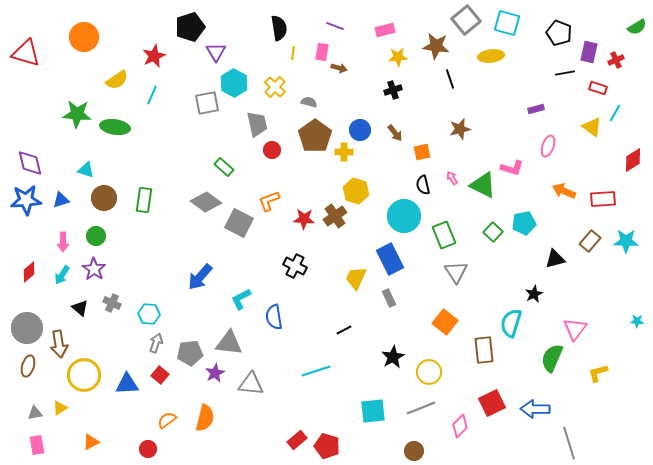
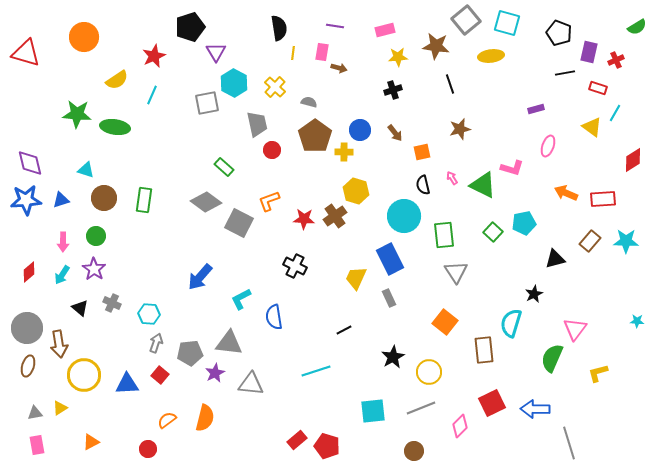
purple line at (335, 26): rotated 12 degrees counterclockwise
black line at (450, 79): moved 5 px down
orange arrow at (564, 191): moved 2 px right, 2 px down
green rectangle at (444, 235): rotated 16 degrees clockwise
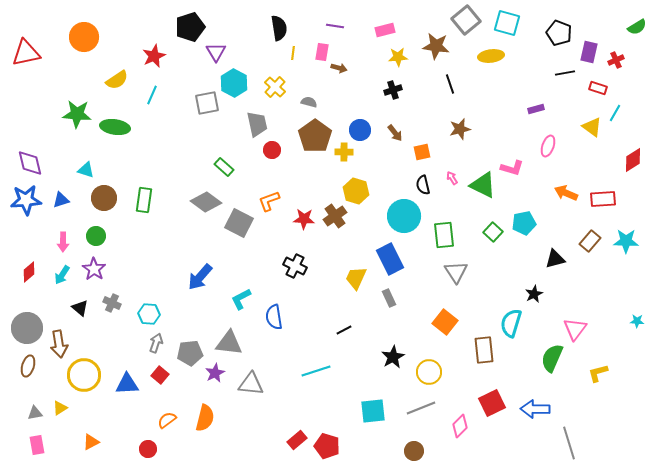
red triangle at (26, 53): rotated 28 degrees counterclockwise
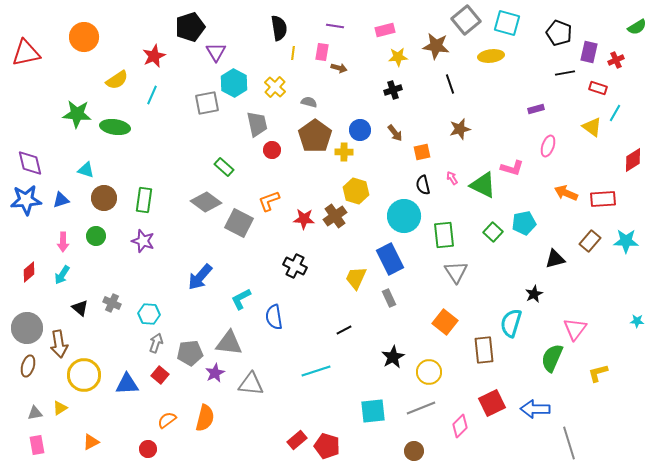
purple star at (94, 269): moved 49 px right, 28 px up; rotated 15 degrees counterclockwise
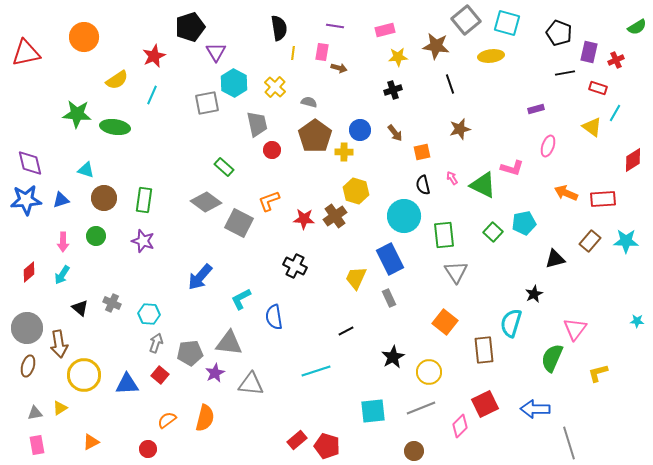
black line at (344, 330): moved 2 px right, 1 px down
red square at (492, 403): moved 7 px left, 1 px down
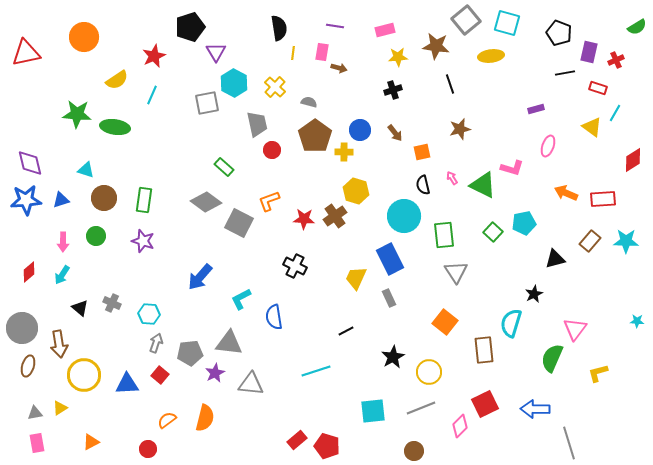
gray circle at (27, 328): moved 5 px left
pink rectangle at (37, 445): moved 2 px up
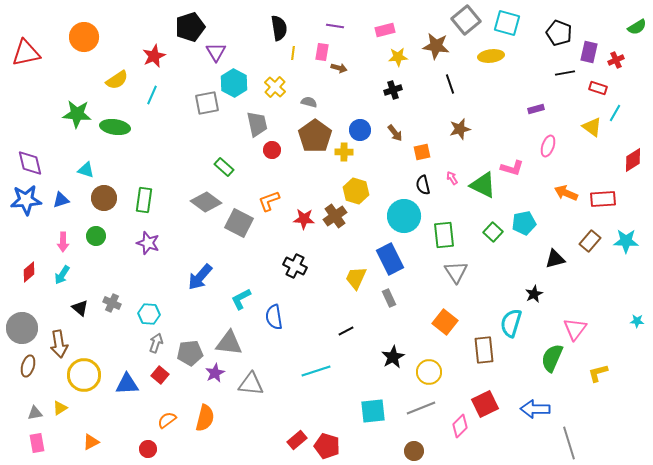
purple star at (143, 241): moved 5 px right, 2 px down
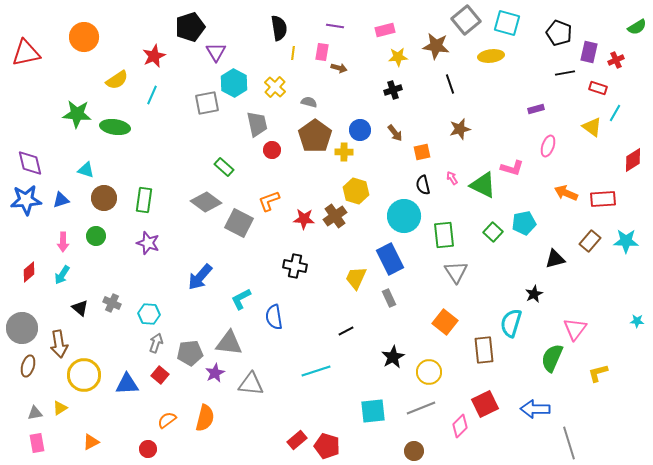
black cross at (295, 266): rotated 15 degrees counterclockwise
